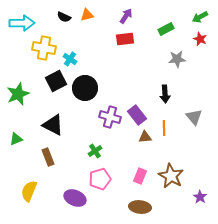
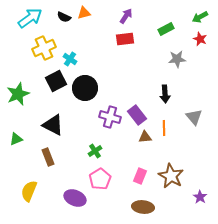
orange triangle: moved 3 px left, 2 px up
cyan arrow: moved 8 px right, 5 px up; rotated 35 degrees counterclockwise
yellow cross: rotated 35 degrees counterclockwise
pink pentagon: rotated 15 degrees counterclockwise
brown ellipse: moved 3 px right
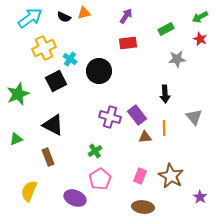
red rectangle: moved 3 px right, 4 px down
black circle: moved 14 px right, 17 px up
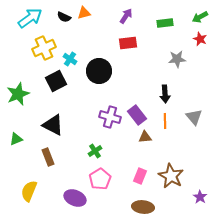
green rectangle: moved 1 px left, 6 px up; rotated 21 degrees clockwise
orange line: moved 1 px right, 7 px up
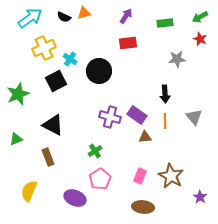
purple rectangle: rotated 18 degrees counterclockwise
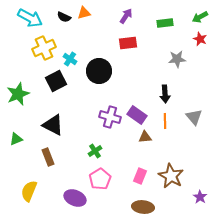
cyan arrow: rotated 65 degrees clockwise
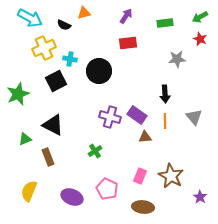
black semicircle: moved 8 px down
cyan cross: rotated 24 degrees counterclockwise
green triangle: moved 9 px right
pink pentagon: moved 7 px right, 10 px down; rotated 15 degrees counterclockwise
purple ellipse: moved 3 px left, 1 px up
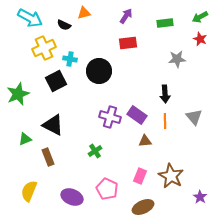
brown triangle: moved 4 px down
brown ellipse: rotated 30 degrees counterclockwise
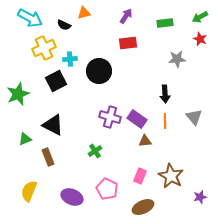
cyan cross: rotated 16 degrees counterclockwise
purple rectangle: moved 4 px down
purple star: rotated 24 degrees clockwise
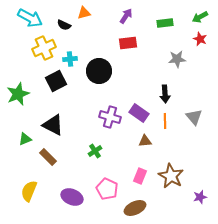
purple rectangle: moved 2 px right, 6 px up
brown rectangle: rotated 24 degrees counterclockwise
brown ellipse: moved 8 px left, 1 px down
